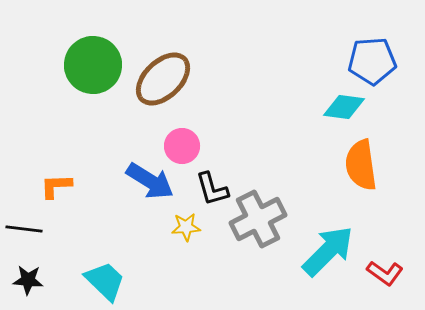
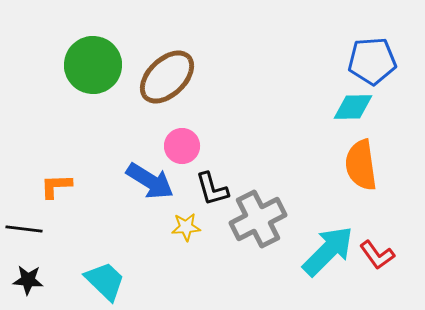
brown ellipse: moved 4 px right, 2 px up
cyan diamond: moved 9 px right; rotated 9 degrees counterclockwise
red L-shape: moved 8 px left, 18 px up; rotated 18 degrees clockwise
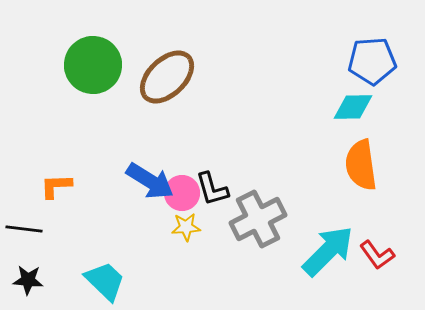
pink circle: moved 47 px down
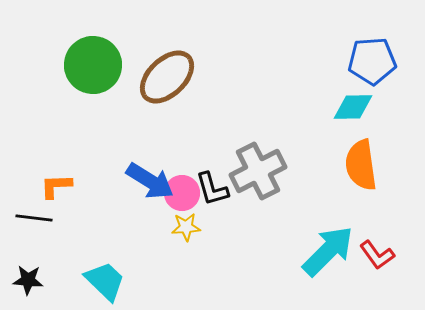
gray cross: moved 48 px up
black line: moved 10 px right, 11 px up
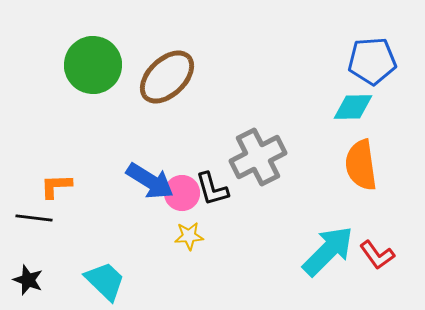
gray cross: moved 14 px up
yellow star: moved 3 px right, 9 px down
black star: rotated 16 degrees clockwise
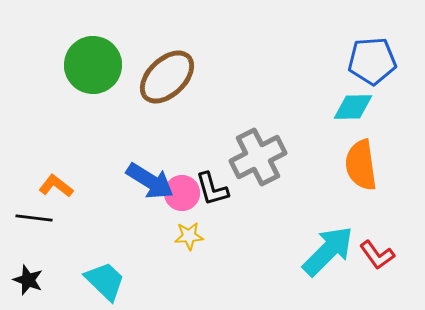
orange L-shape: rotated 40 degrees clockwise
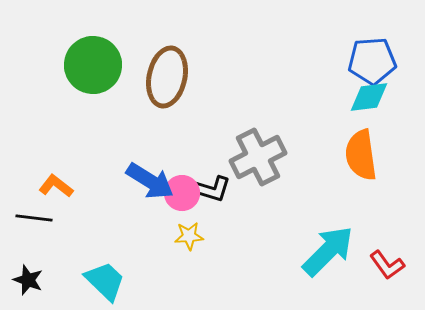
brown ellipse: rotated 34 degrees counterclockwise
cyan diamond: moved 16 px right, 10 px up; rotated 6 degrees counterclockwise
orange semicircle: moved 10 px up
black L-shape: rotated 57 degrees counterclockwise
red L-shape: moved 10 px right, 10 px down
